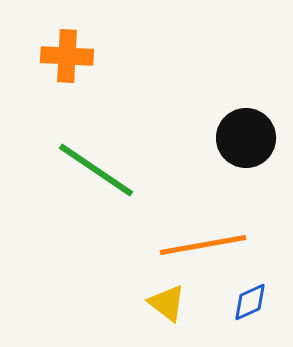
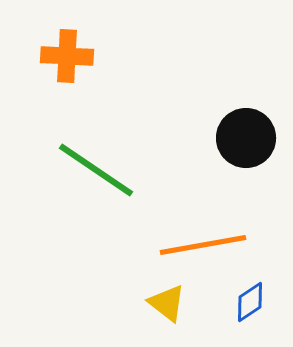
blue diamond: rotated 9 degrees counterclockwise
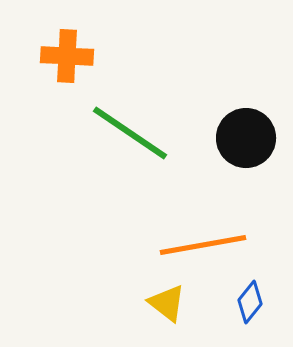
green line: moved 34 px right, 37 px up
blue diamond: rotated 18 degrees counterclockwise
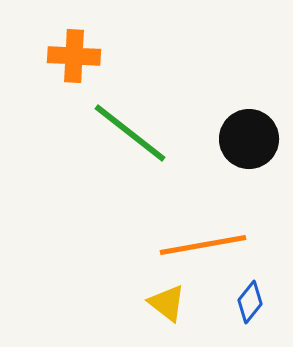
orange cross: moved 7 px right
green line: rotated 4 degrees clockwise
black circle: moved 3 px right, 1 px down
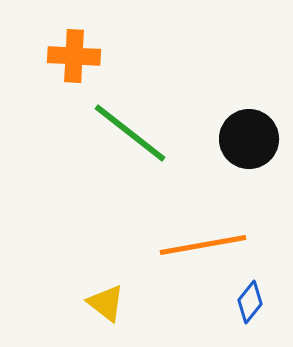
yellow triangle: moved 61 px left
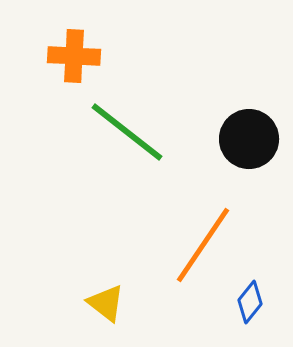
green line: moved 3 px left, 1 px up
orange line: rotated 46 degrees counterclockwise
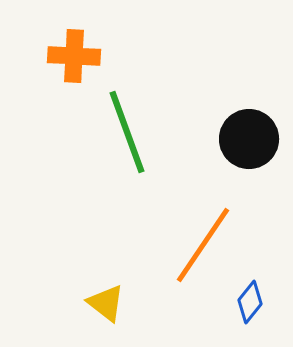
green line: rotated 32 degrees clockwise
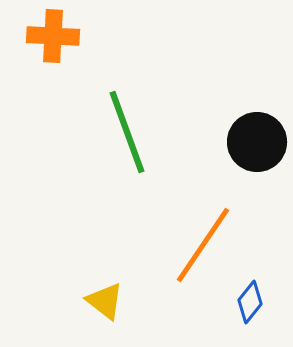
orange cross: moved 21 px left, 20 px up
black circle: moved 8 px right, 3 px down
yellow triangle: moved 1 px left, 2 px up
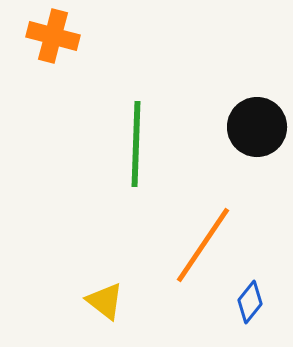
orange cross: rotated 12 degrees clockwise
green line: moved 9 px right, 12 px down; rotated 22 degrees clockwise
black circle: moved 15 px up
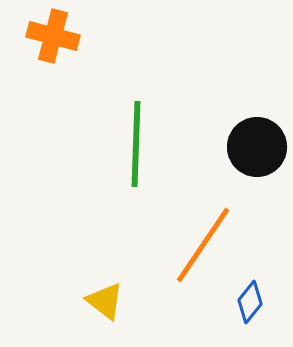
black circle: moved 20 px down
